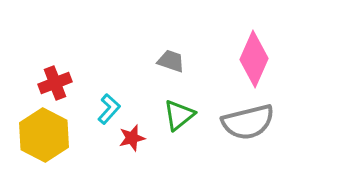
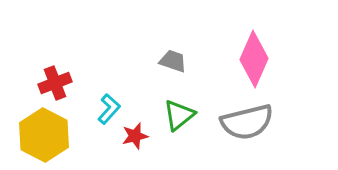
gray trapezoid: moved 2 px right
gray semicircle: moved 1 px left
red star: moved 3 px right, 2 px up
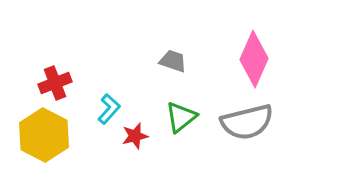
green triangle: moved 2 px right, 2 px down
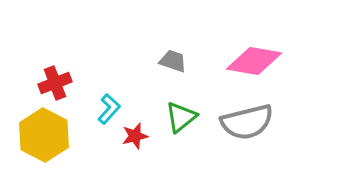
pink diamond: moved 2 px down; rotated 76 degrees clockwise
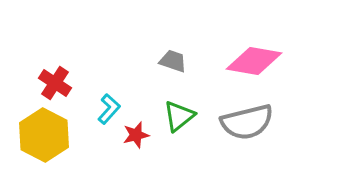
red cross: rotated 36 degrees counterclockwise
green triangle: moved 2 px left, 1 px up
red star: moved 1 px right, 1 px up
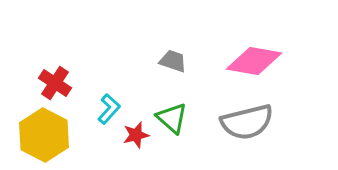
green triangle: moved 7 px left, 2 px down; rotated 40 degrees counterclockwise
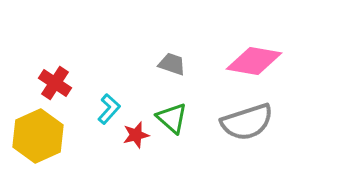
gray trapezoid: moved 1 px left, 3 px down
gray semicircle: rotated 4 degrees counterclockwise
yellow hexagon: moved 6 px left, 1 px down; rotated 9 degrees clockwise
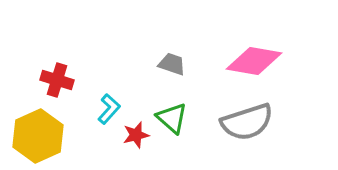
red cross: moved 2 px right, 3 px up; rotated 16 degrees counterclockwise
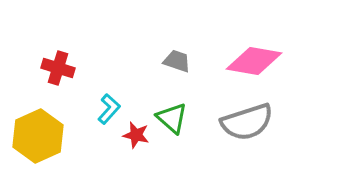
gray trapezoid: moved 5 px right, 3 px up
red cross: moved 1 px right, 12 px up
red star: rotated 28 degrees clockwise
